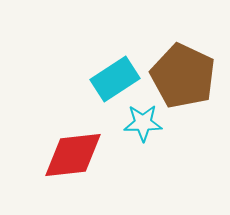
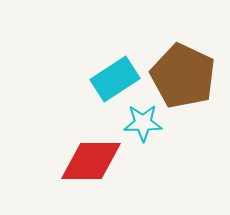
red diamond: moved 18 px right, 6 px down; rotated 6 degrees clockwise
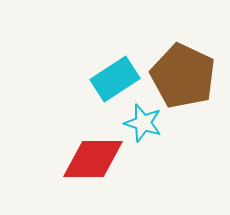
cyan star: rotated 18 degrees clockwise
red diamond: moved 2 px right, 2 px up
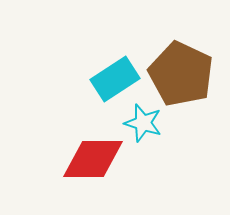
brown pentagon: moved 2 px left, 2 px up
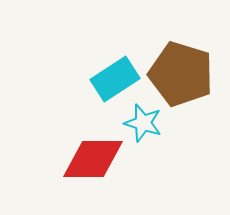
brown pentagon: rotated 8 degrees counterclockwise
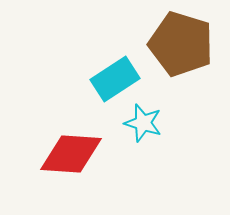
brown pentagon: moved 30 px up
red diamond: moved 22 px left, 5 px up; rotated 4 degrees clockwise
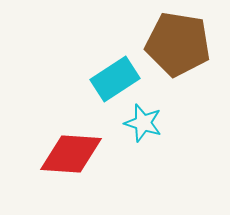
brown pentagon: moved 3 px left; rotated 8 degrees counterclockwise
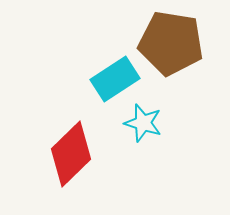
brown pentagon: moved 7 px left, 1 px up
red diamond: rotated 48 degrees counterclockwise
